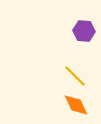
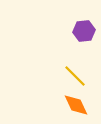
purple hexagon: rotated 10 degrees counterclockwise
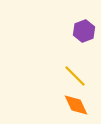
purple hexagon: rotated 15 degrees counterclockwise
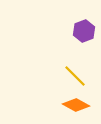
orange diamond: rotated 36 degrees counterclockwise
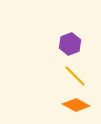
purple hexagon: moved 14 px left, 13 px down
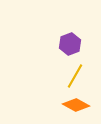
yellow line: rotated 75 degrees clockwise
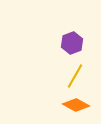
purple hexagon: moved 2 px right, 1 px up
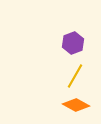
purple hexagon: moved 1 px right
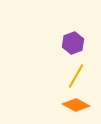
yellow line: moved 1 px right
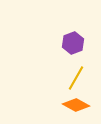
yellow line: moved 2 px down
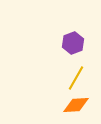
orange diamond: rotated 32 degrees counterclockwise
